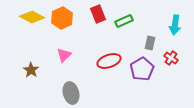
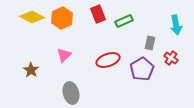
cyan arrow: moved 1 px right; rotated 18 degrees counterclockwise
red ellipse: moved 1 px left, 1 px up
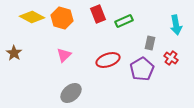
orange hexagon: rotated 20 degrees counterclockwise
brown star: moved 17 px left, 17 px up
gray ellipse: rotated 65 degrees clockwise
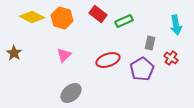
red rectangle: rotated 30 degrees counterclockwise
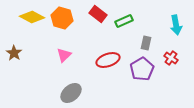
gray rectangle: moved 4 px left
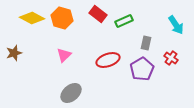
yellow diamond: moved 1 px down
cyan arrow: rotated 24 degrees counterclockwise
brown star: rotated 21 degrees clockwise
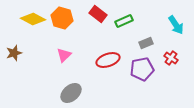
yellow diamond: moved 1 px right, 1 px down
gray rectangle: rotated 56 degrees clockwise
purple pentagon: rotated 20 degrees clockwise
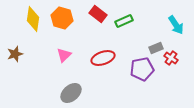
yellow diamond: rotated 70 degrees clockwise
gray rectangle: moved 10 px right, 5 px down
brown star: moved 1 px right, 1 px down
red ellipse: moved 5 px left, 2 px up
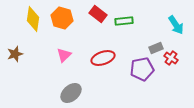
green rectangle: rotated 18 degrees clockwise
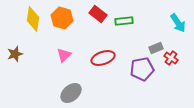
cyan arrow: moved 2 px right, 2 px up
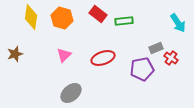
yellow diamond: moved 2 px left, 2 px up
